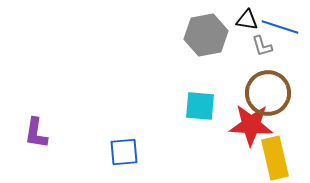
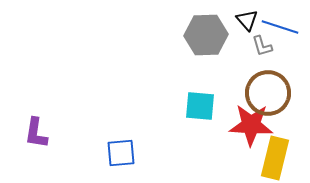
black triangle: rotated 40 degrees clockwise
gray hexagon: rotated 9 degrees clockwise
blue square: moved 3 px left, 1 px down
yellow rectangle: rotated 27 degrees clockwise
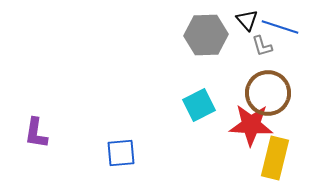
cyan square: moved 1 px left, 1 px up; rotated 32 degrees counterclockwise
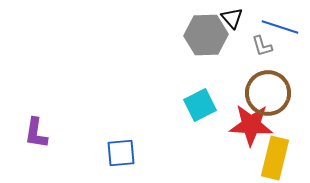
black triangle: moved 15 px left, 2 px up
cyan square: moved 1 px right
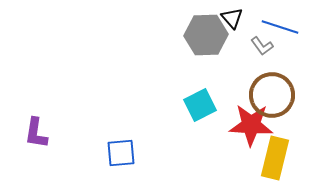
gray L-shape: rotated 20 degrees counterclockwise
brown circle: moved 4 px right, 2 px down
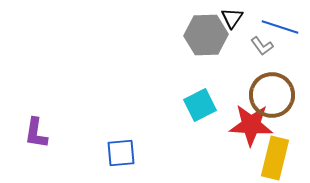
black triangle: rotated 15 degrees clockwise
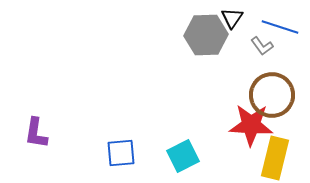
cyan square: moved 17 px left, 51 px down
